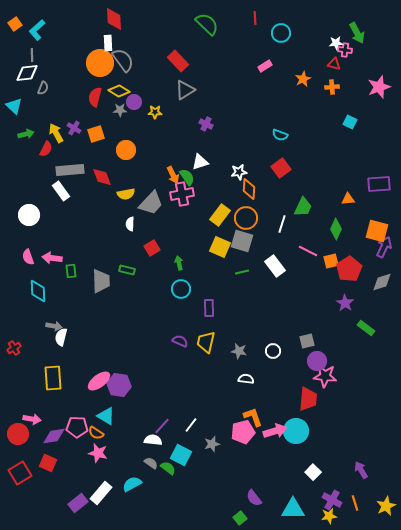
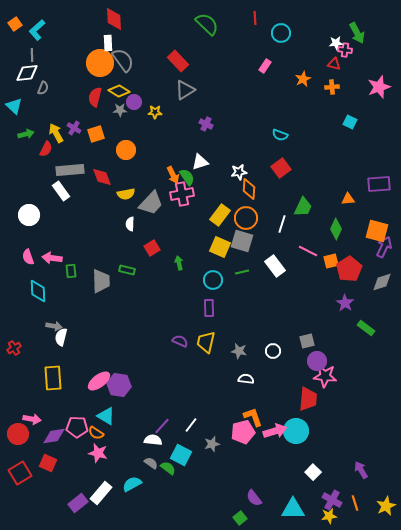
pink rectangle at (265, 66): rotated 24 degrees counterclockwise
cyan circle at (181, 289): moved 32 px right, 9 px up
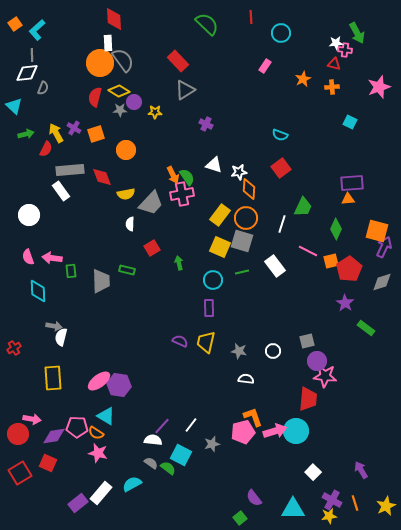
red line at (255, 18): moved 4 px left, 1 px up
white triangle at (200, 162): moved 14 px right, 3 px down; rotated 36 degrees clockwise
purple rectangle at (379, 184): moved 27 px left, 1 px up
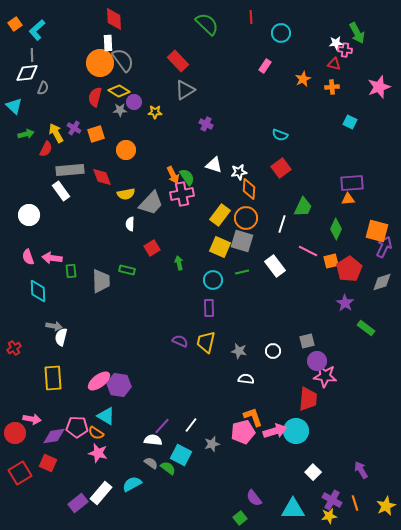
red circle at (18, 434): moved 3 px left, 1 px up
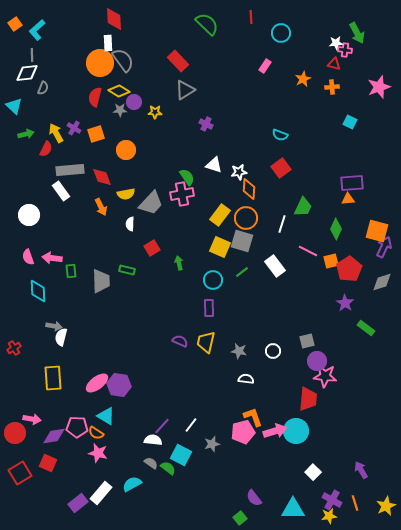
orange arrow at (173, 175): moved 72 px left, 32 px down
green line at (242, 272): rotated 24 degrees counterclockwise
pink ellipse at (99, 381): moved 2 px left, 2 px down
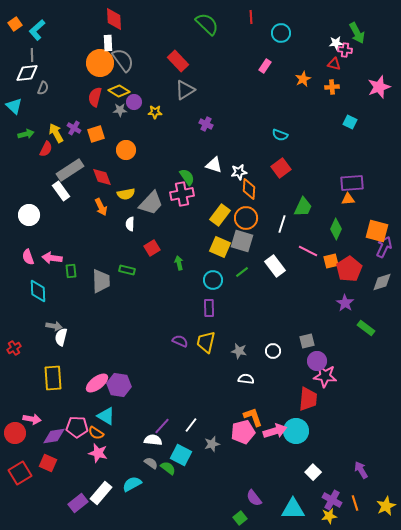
gray rectangle at (70, 170): rotated 28 degrees counterclockwise
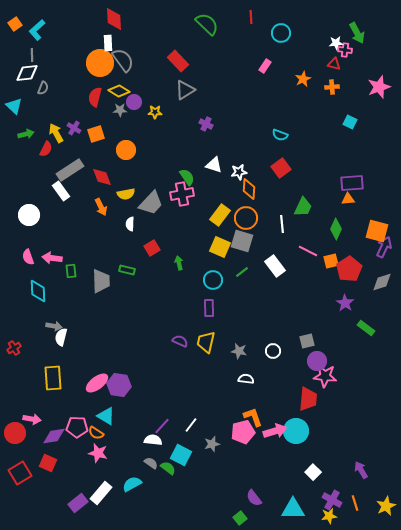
white line at (282, 224): rotated 24 degrees counterclockwise
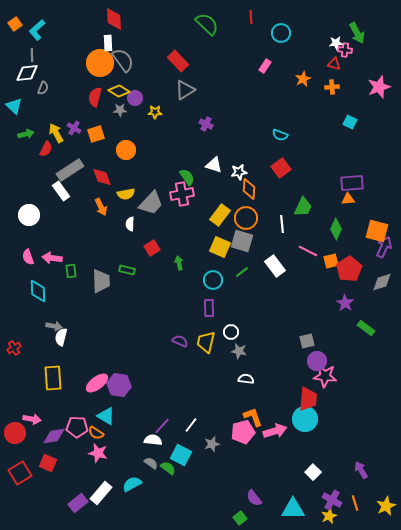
purple circle at (134, 102): moved 1 px right, 4 px up
white circle at (273, 351): moved 42 px left, 19 px up
cyan circle at (296, 431): moved 9 px right, 12 px up
yellow star at (329, 516): rotated 14 degrees counterclockwise
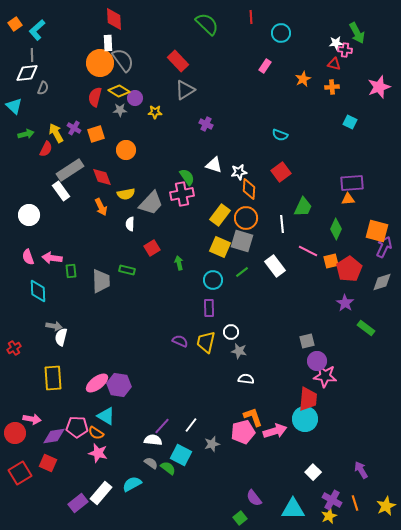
red square at (281, 168): moved 4 px down
